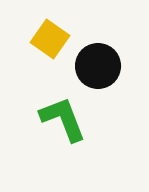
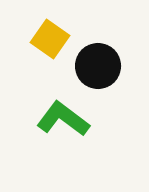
green L-shape: rotated 32 degrees counterclockwise
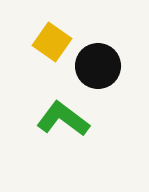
yellow square: moved 2 px right, 3 px down
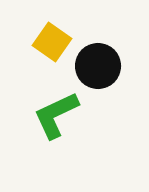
green L-shape: moved 7 px left, 4 px up; rotated 62 degrees counterclockwise
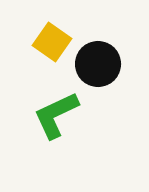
black circle: moved 2 px up
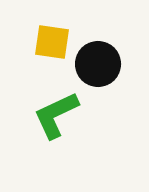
yellow square: rotated 27 degrees counterclockwise
